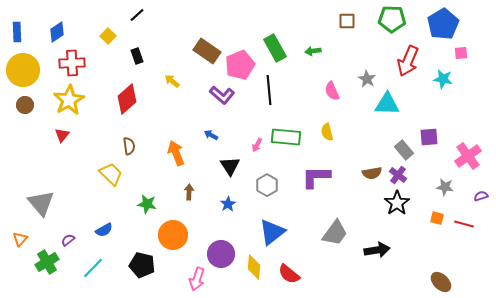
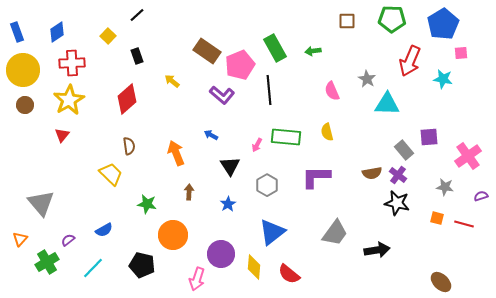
blue rectangle at (17, 32): rotated 18 degrees counterclockwise
red arrow at (408, 61): moved 2 px right
black star at (397, 203): rotated 25 degrees counterclockwise
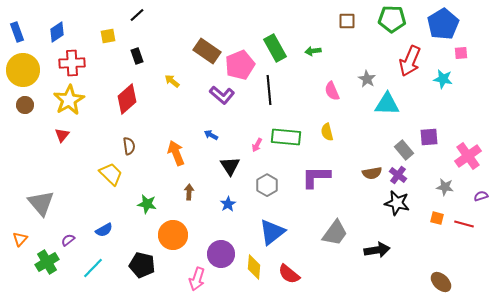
yellow square at (108, 36): rotated 35 degrees clockwise
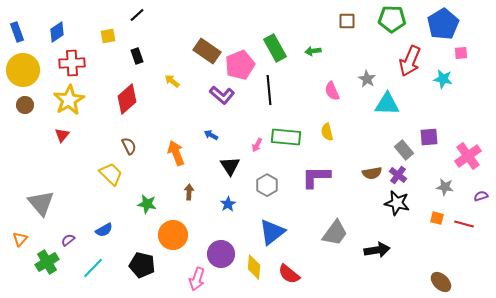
brown semicircle at (129, 146): rotated 18 degrees counterclockwise
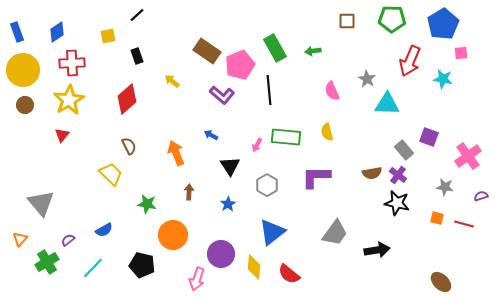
purple square at (429, 137): rotated 24 degrees clockwise
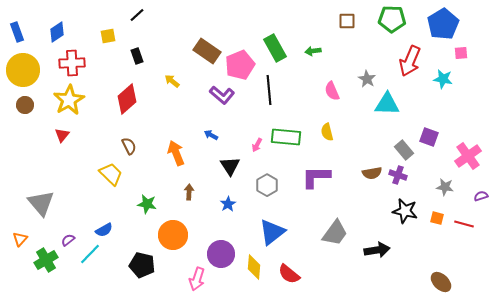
purple cross at (398, 175): rotated 18 degrees counterclockwise
black star at (397, 203): moved 8 px right, 8 px down
green cross at (47, 262): moved 1 px left, 2 px up
cyan line at (93, 268): moved 3 px left, 14 px up
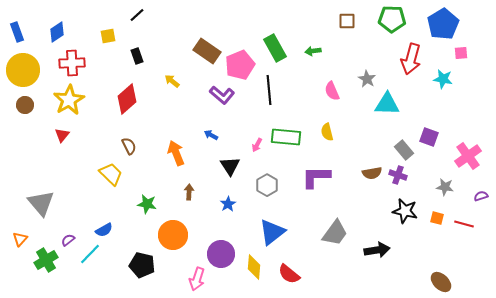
red arrow at (410, 61): moved 1 px right, 2 px up; rotated 8 degrees counterclockwise
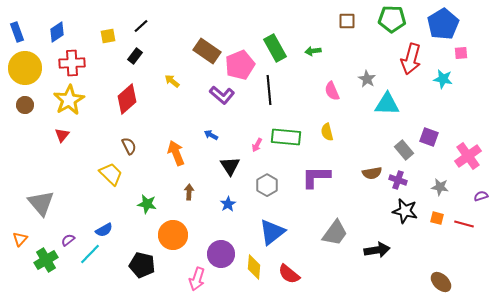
black line at (137, 15): moved 4 px right, 11 px down
black rectangle at (137, 56): moved 2 px left; rotated 56 degrees clockwise
yellow circle at (23, 70): moved 2 px right, 2 px up
purple cross at (398, 175): moved 5 px down
gray star at (445, 187): moved 5 px left
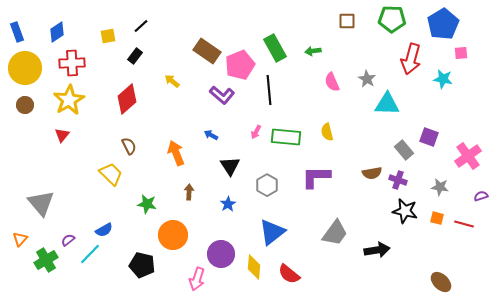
pink semicircle at (332, 91): moved 9 px up
pink arrow at (257, 145): moved 1 px left, 13 px up
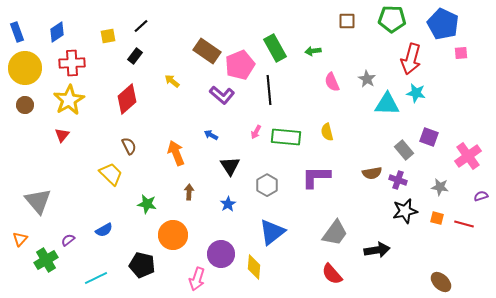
blue pentagon at (443, 24): rotated 16 degrees counterclockwise
cyan star at (443, 79): moved 27 px left, 14 px down
gray triangle at (41, 203): moved 3 px left, 2 px up
black star at (405, 211): rotated 25 degrees counterclockwise
cyan line at (90, 254): moved 6 px right, 24 px down; rotated 20 degrees clockwise
red semicircle at (289, 274): moved 43 px right; rotated 10 degrees clockwise
